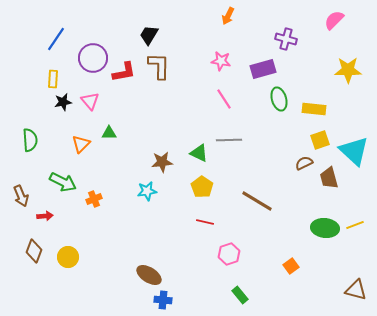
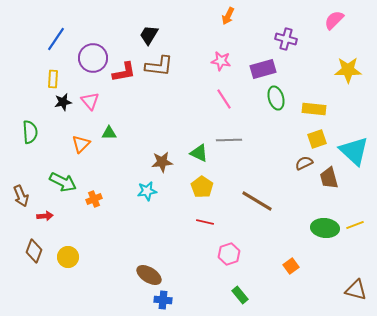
brown L-shape at (159, 66): rotated 96 degrees clockwise
green ellipse at (279, 99): moved 3 px left, 1 px up
green semicircle at (30, 140): moved 8 px up
yellow square at (320, 140): moved 3 px left, 1 px up
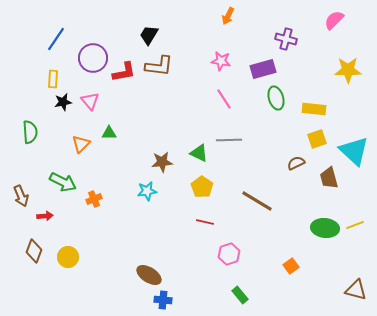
brown semicircle at (304, 163): moved 8 px left
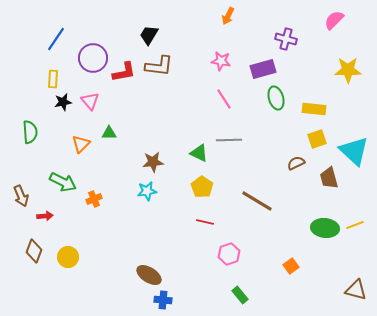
brown star at (162, 162): moved 9 px left
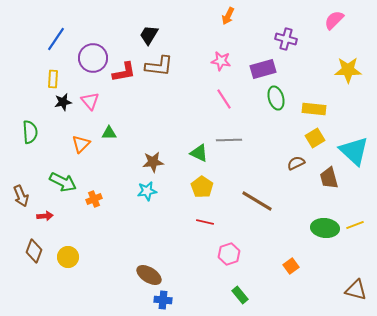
yellow square at (317, 139): moved 2 px left, 1 px up; rotated 12 degrees counterclockwise
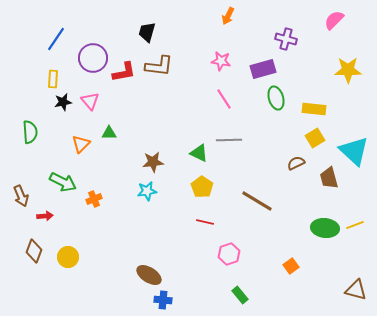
black trapezoid at (149, 35): moved 2 px left, 3 px up; rotated 15 degrees counterclockwise
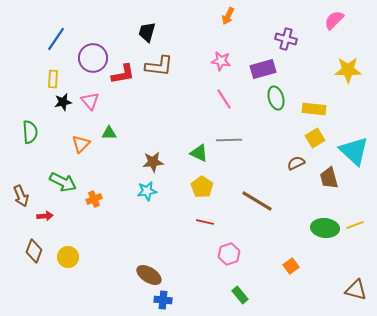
red L-shape at (124, 72): moved 1 px left, 2 px down
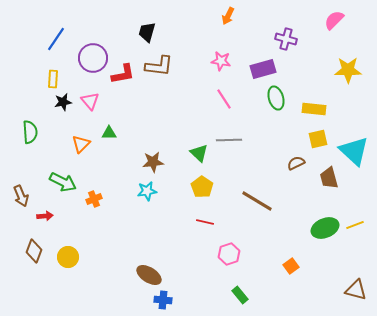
yellow square at (315, 138): moved 3 px right, 1 px down; rotated 18 degrees clockwise
green triangle at (199, 153): rotated 18 degrees clockwise
green ellipse at (325, 228): rotated 28 degrees counterclockwise
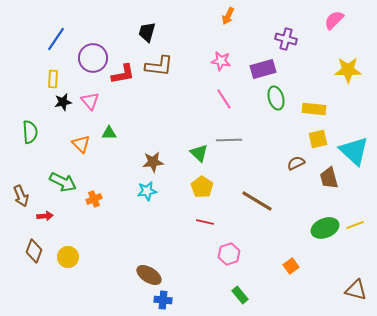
orange triangle at (81, 144): rotated 30 degrees counterclockwise
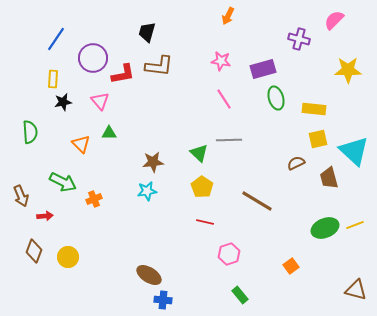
purple cross at (286, 39): moved 13 px right
pink triangle at (90, 101): moved 10 px right
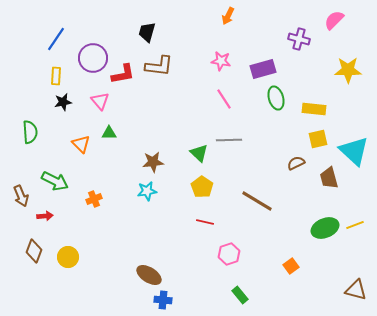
yellow rectangle at (53, 79): moved 3 px right, 3 px up
green arrow at (63, 182): moved 8 px left, 1 px up
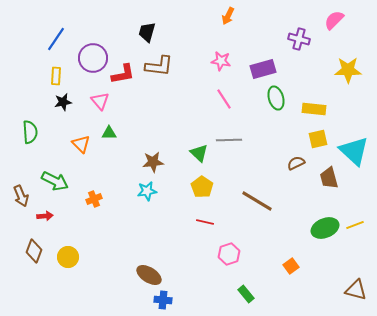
green rectangle at (240, 295): moved 6 px right, 1 px up
